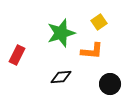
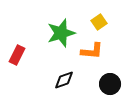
black diamond: moved 3 px right, 3 px down; rotated 15 degrees counterclockwise
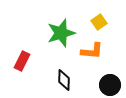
red rectangle: moved 5 px right, 6 px down
black diamond: rotated 70 degrees counterclockwise
black circle: moved 1 px down
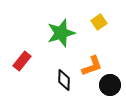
orange L-shape: moved 15 px down; rotated 25 degrees counterclockwise
red rectangle: rotated 12 degrees clockwise
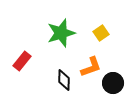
yellow square: moved 2 px right, 11 px down
orange L-shape: moved 1 px left, 1 px down
black circle: moved 3 px right, 2 px up
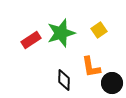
yellow square: moved 2 px left, 3 px up
red rectangle: moved 9 px right, 21 px up; rotated 18 degrees clockwise
orange L-shape: rotated 100 degrees clockwise
black circle: moved 1 px left
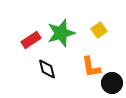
black diamond: moved 17 px left, 11 px up; rotated 15 degrees counterclockwise
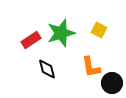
yellow square: rotated 28 degrees counterclockwise
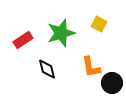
yellow square: moved 6 px up
red rectangle: moved 8 px left
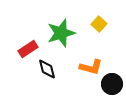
yellow square: rotated 14 degrees clockwise
red rectangle: moved 5 px right, 9 px down
orange L-shape: rotated 65 degrees counterclockwise
black circle: moved 1 px down
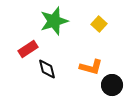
green star: moved 7 px left, 12 px up
black circle: moved 1 px down
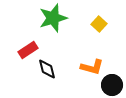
green star: moved 1 px left, 3 px up
red rectangle: moved 1 px down
orange L-shape: moved 1 px right
